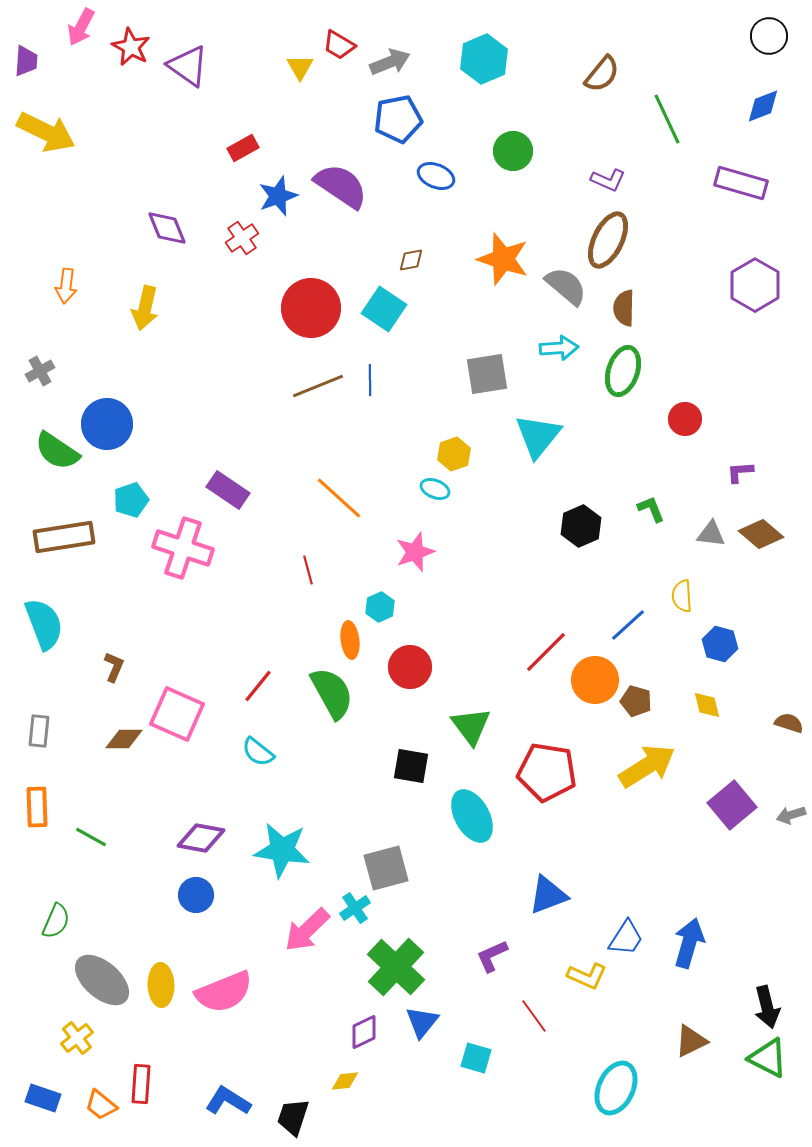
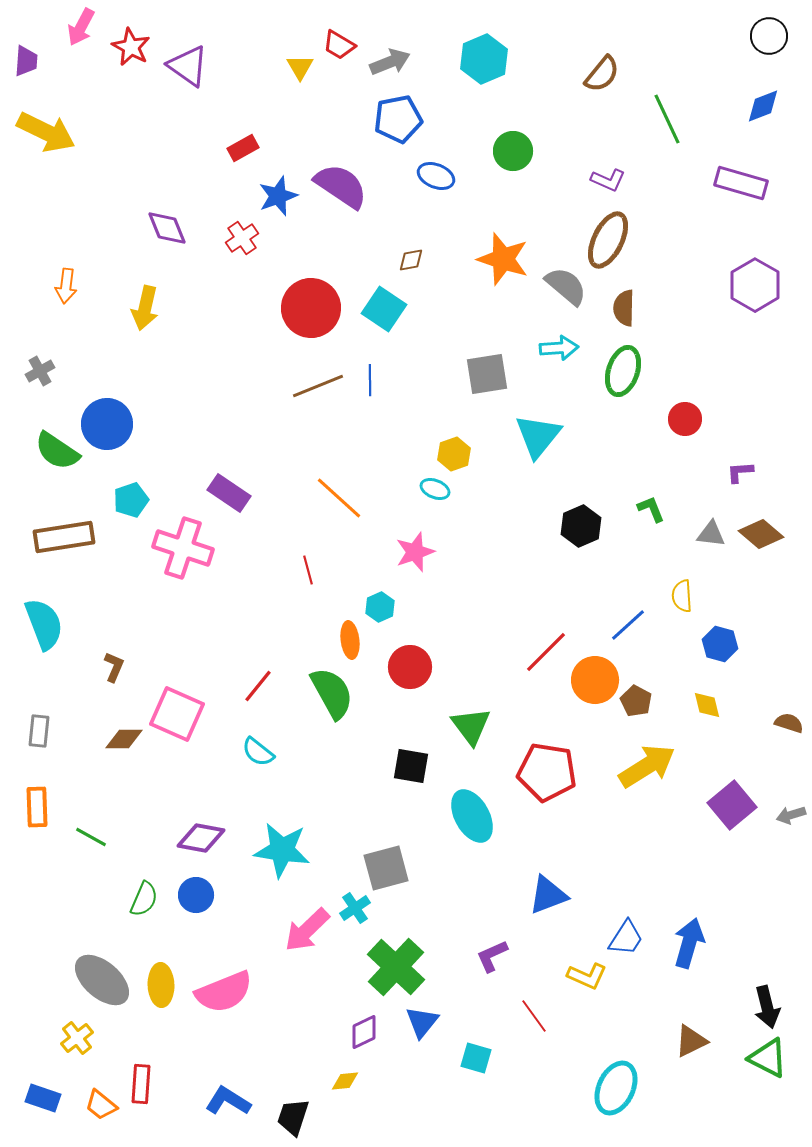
purple rectangle at (228, 490): moved 1 px right, 3 px down
brown pentagon at (636, 701): rotated 12 degrees clockwise
green semicircle at (56, 921): moved 88 px right, 22 px up
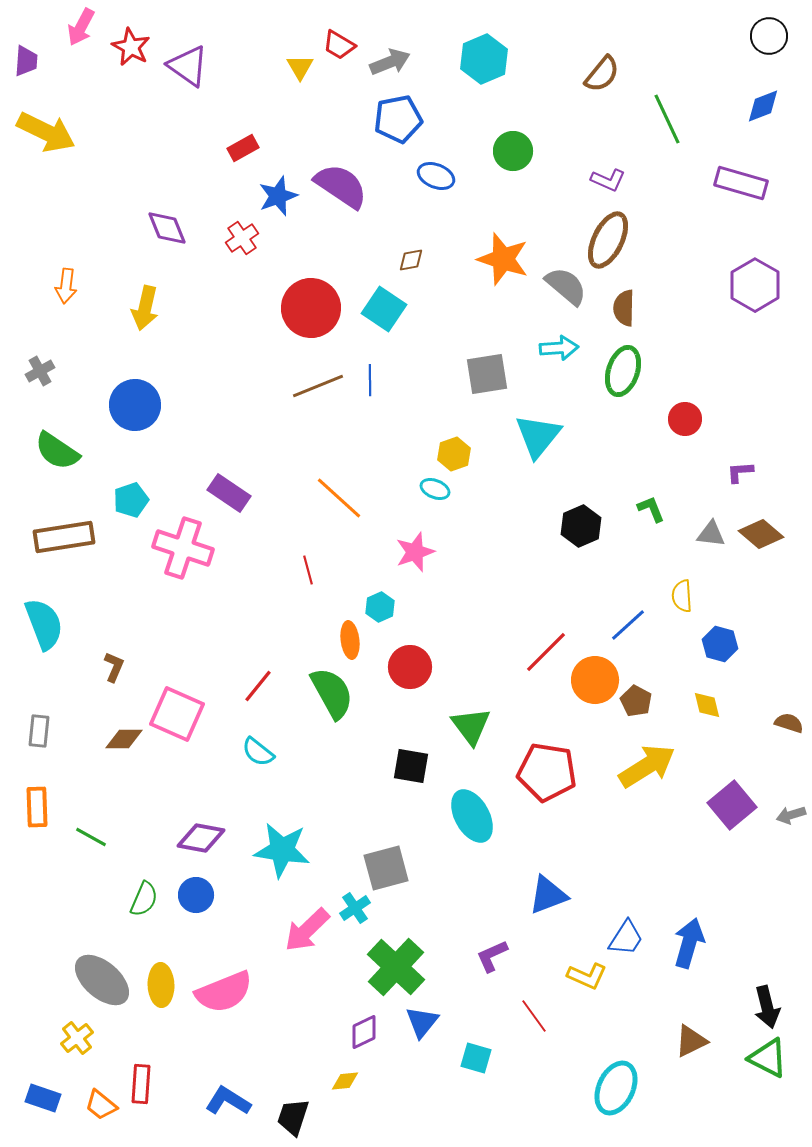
blue circle at (107, 424): moved 28 px right, 19 px up
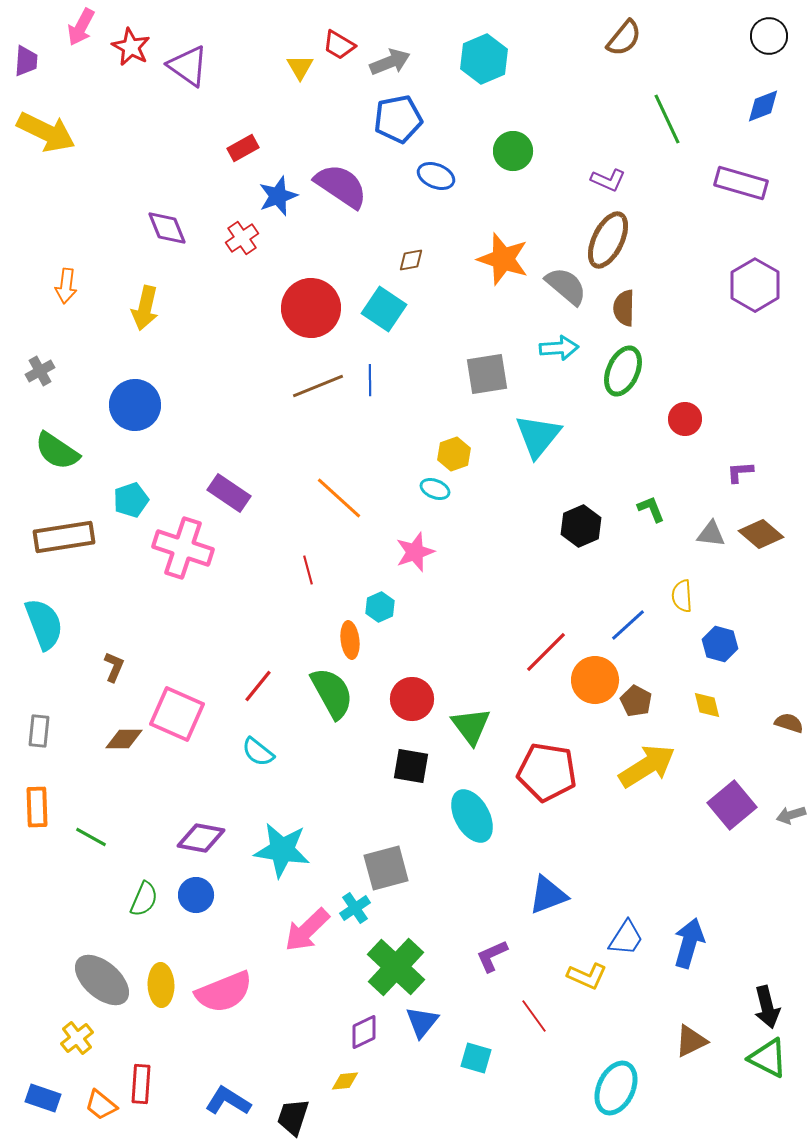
brown semicircle at (602, 74): moved 22 px right, 36 px up
green ellipse at (623, 371): rotated 6 degrees clockwise
red circle at (410, 667): moved 2 px right, 32 px down
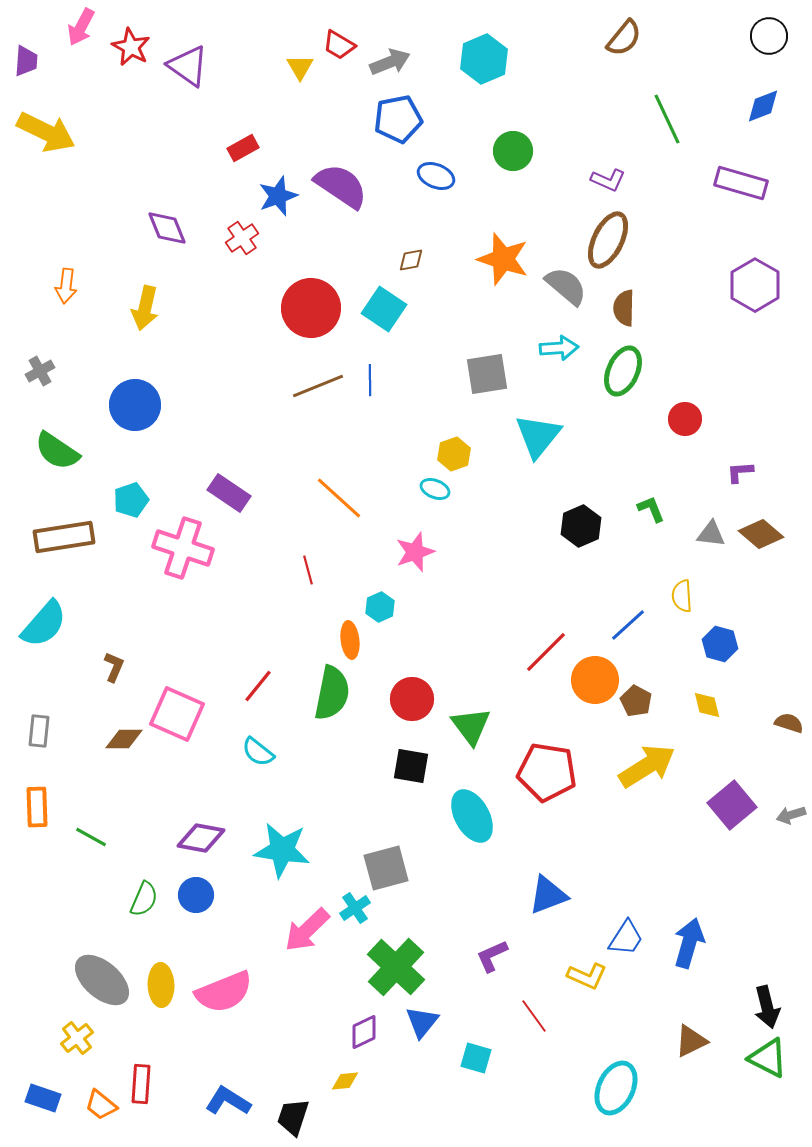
cyan semicircle at (44, 624): rotated 62 degrees clockwise
green semicircle at (332, 693): rotated 40 degrees clockwise
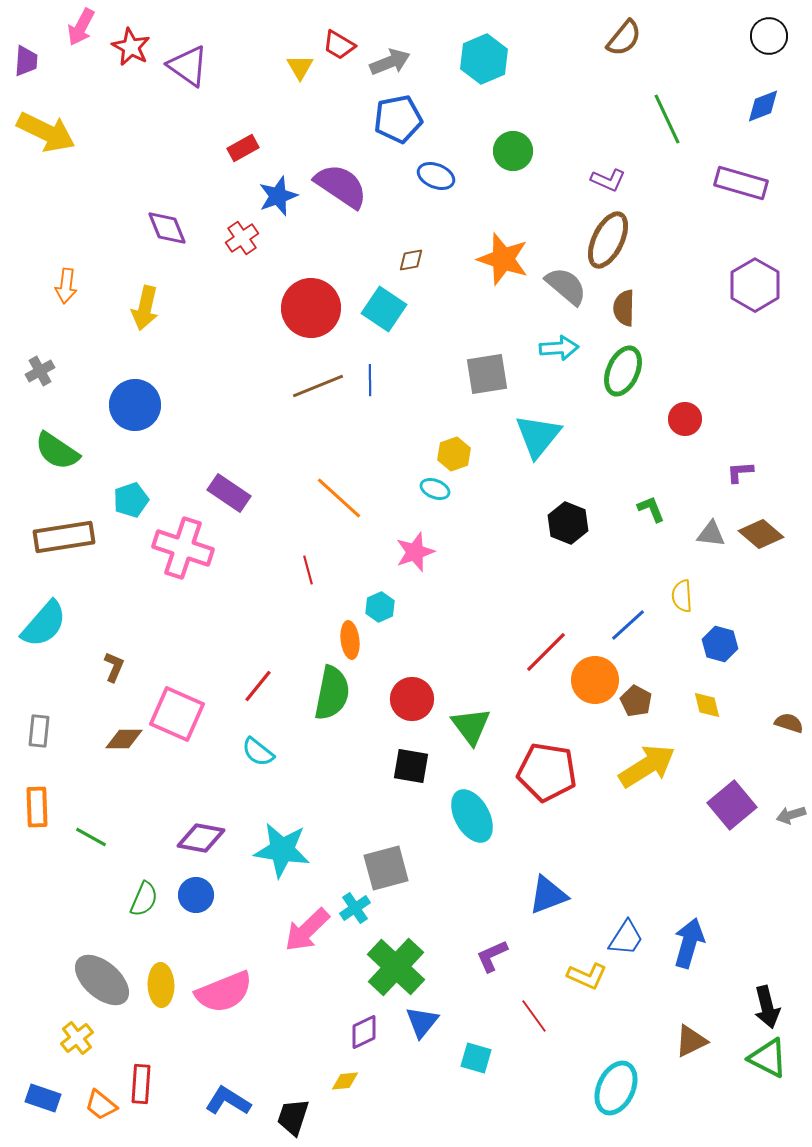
black hexagon at (581, 526): moved 13 px left, 3 px up; rotated 15 degrees counterclockwise
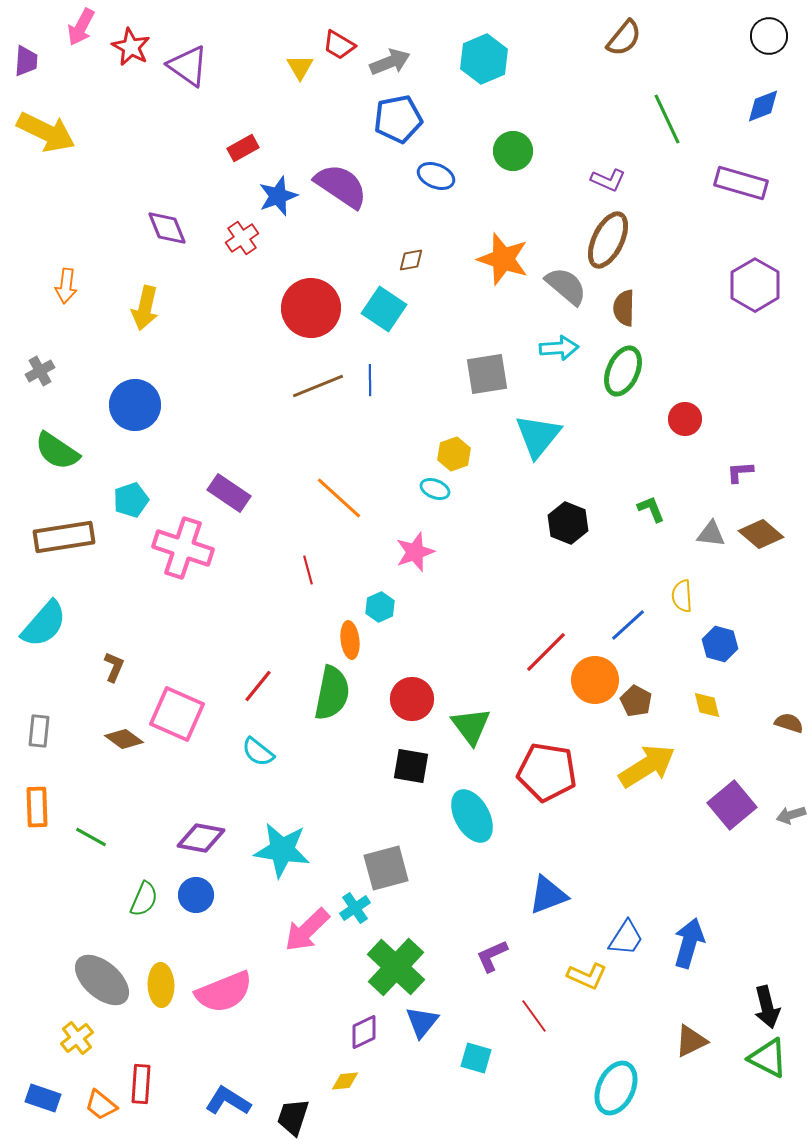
brown diamond at (124, 739): rotated 36 degrees clockwise
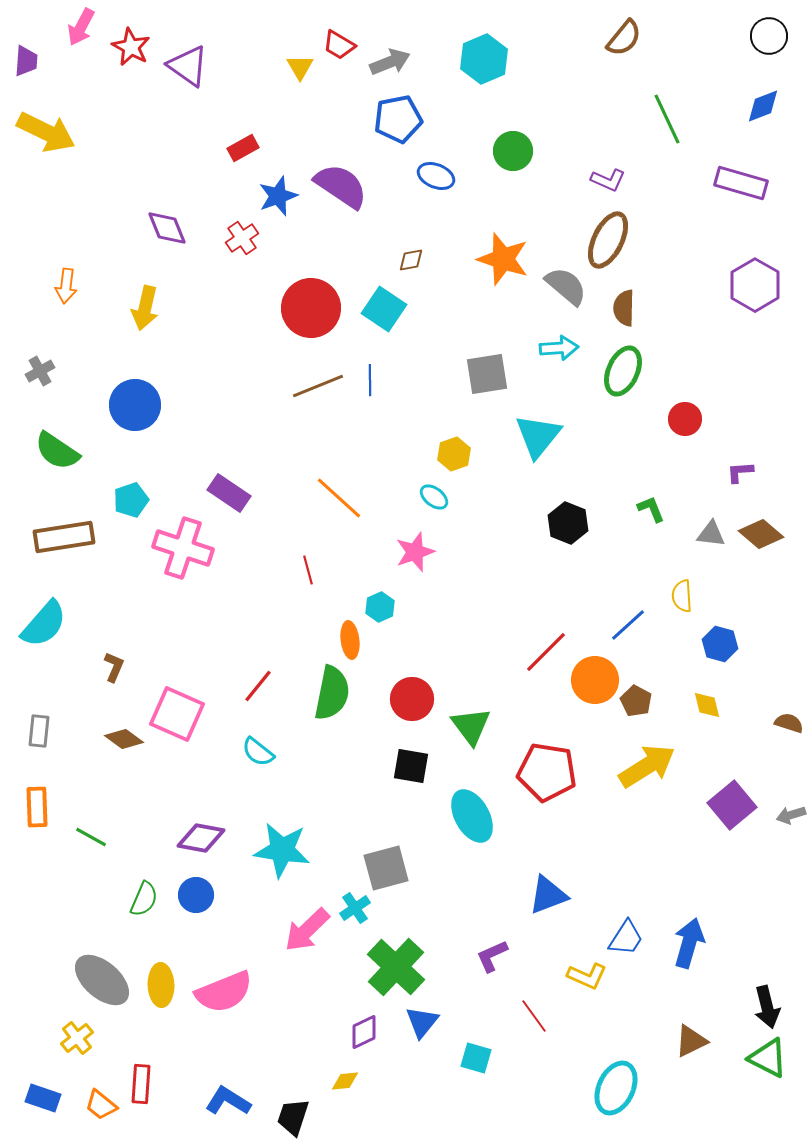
cyan ellipse at (435, 489): moved 1 px left, 8 px down; rotated 16 degrees clockwise
